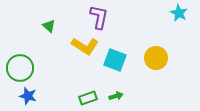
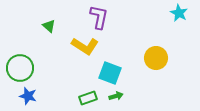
cyan square: moved 5 px left, 13 px down
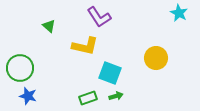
purple L-shape: rotated 135 degrees clockwise
yellow L-shape: rotated 20 degrees counterclockwise
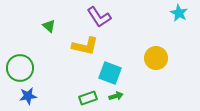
blue star: rotated 24 degrees counterclockwise
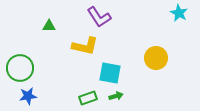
green triangle: rotated 40 degrees counterclockwise
cyan square: rotated 10 degrees counterclockwise
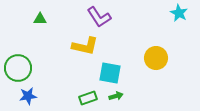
green triangle: moved 9 px left, 7 px up
green circle: moved 2 px left
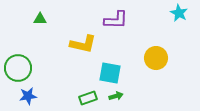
purple L-shape: moved 17 px right, 3 px down; rotated 55 degrees counterclockwise
yellow L-shape: moved 2 px left, 2 px up
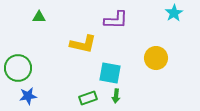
cyan star: moved 5 px left; rotated 12 degrees clockwise
green triangle: moved 1 px left, 2 px up
green arrow: rotated 112 degrees clockwise
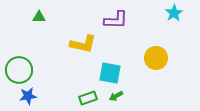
green circle: moved 1 px right, 2 px down
green arrow: rotated 56 degrees clockwise
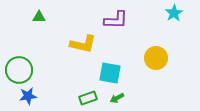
green arrow: moved 1 px right, 2 px down
